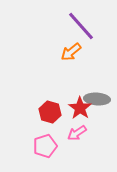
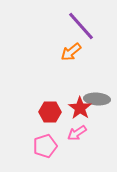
red hexagon: rotated 15 degrees counterclockwise
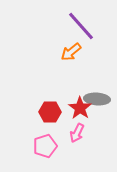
pink arrow: rotated 30 degrees counterclockwise
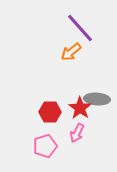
purple line: moved 1 px left, 2 px down
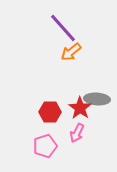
purple line: moved 17 px left
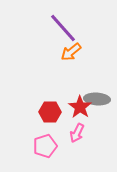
red star: moved 1 px up
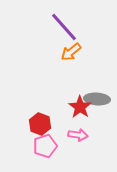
purple line: moved 1 px right, 1 px up
red hexagon: moved 10 px left, 12 px down; rotated 20 degrees clockwise
pink arrow: moved 1 px right, 2 px down; rotated 108 degrees counterclockwise
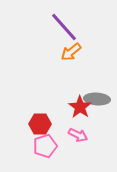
red hexagon: rotated 20 degrees counterclockwise
pink arrow: rotated 18 degrees clockwise
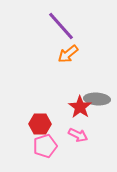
purple line: moved 3 px left, 1 px up
orange arrow: moved 3 px left, 2 px down
